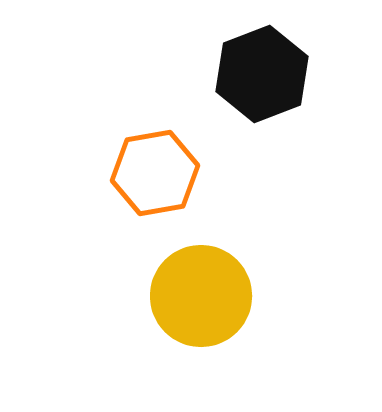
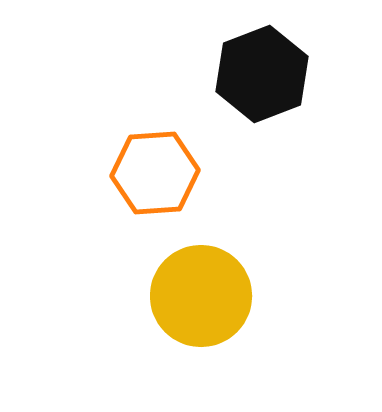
orange hexagon: rotated 6 degrees clockwise
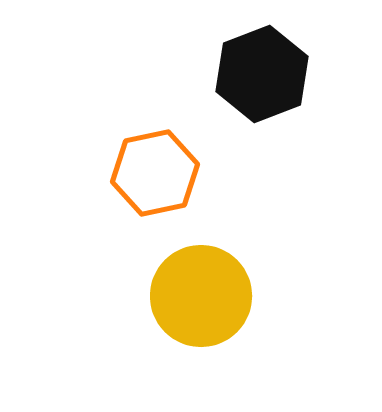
orange hexagon: rotated 8 degrees counterclockwise
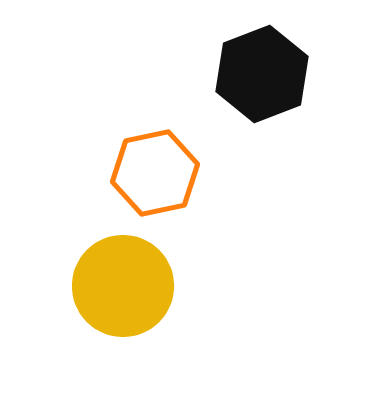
yellow circle: moved 78 px left, 10 px up
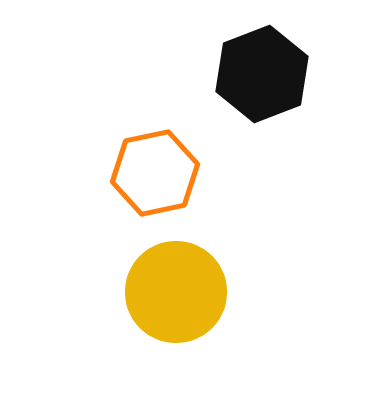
yellow circle: moved 53 px right, 6 px down
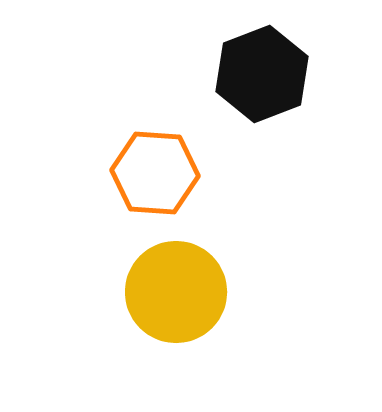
orange hexagon: rotated 16 degrees clockwise
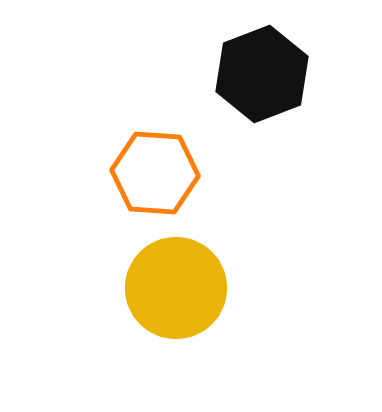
yellow circle: moved 4 px up
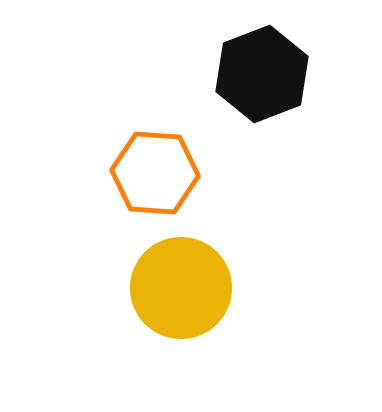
yellow circle: moved 5 px right
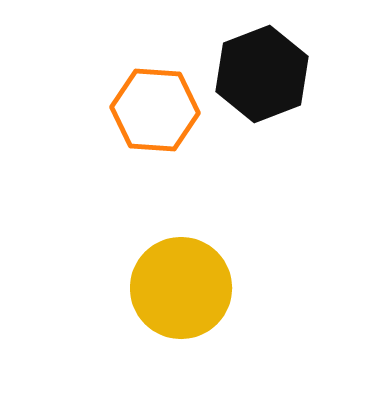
orange hexagon: moved 63 px up
